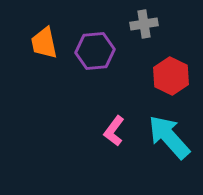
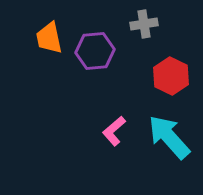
orange trapezoid: moved 5 px right, 5 px up
pink L-shape: rotated 12 degrees clockwise
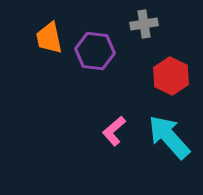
purple hexagon: rotated 12 degrees clockwise
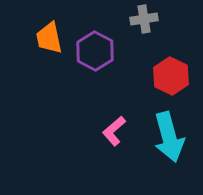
gray cross: moved 5 px up
purple hexagon: rotated 21 degrees clockwise
cyan arrow: rotated 153 degrees counterclockwise
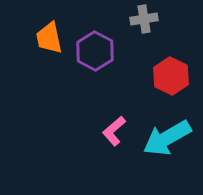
cyan arrow: moved 2 px left, 1 px down; rotated 75 degrees clockwise
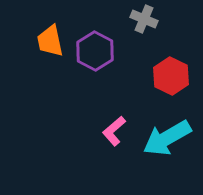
gray cross: rotated 32 degrees clockwise
orange trapezoid: moved 1 px right, 3 px down
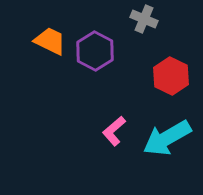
orange trapezoid: rotated 128 degrees clockwise
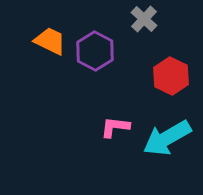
gray cross: rotated 20 degrees clockwise
pink L-shape: moved 1 px right, 4 px up; rotated 48 degrees clockwise
